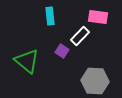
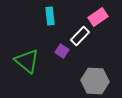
pink rectangle: rotated 42 degrees counterclockwise
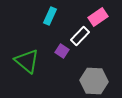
cyan rectangle: rotated 30 degrees clockwise
gray hexagon: moved 1 px left
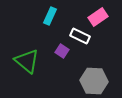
white rectangle: rotated 72 degrees clockwise
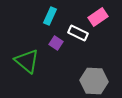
white rectangle: moved 2 px left, 3 px up
purple square: moved 6 px left, 8 px up
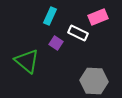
pink rectangle: rotated 12 degrees clockwise
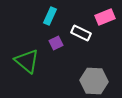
pink rectangle: moved 7 px right
white rectangle: moved 3 px right
purple square: rotated 32 degrees clockwise
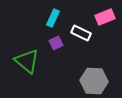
cyan rectangle: moved 3 px right, 2 px down
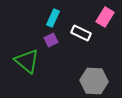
pink rectangle: rotated 36 degrees counterclockwise
purple square: moved 5 px left, 3 px up
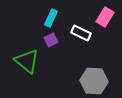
cyan rectangle: moved 2 px left
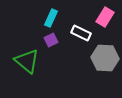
gray hexagon: moved 11 px right, 23 px up
